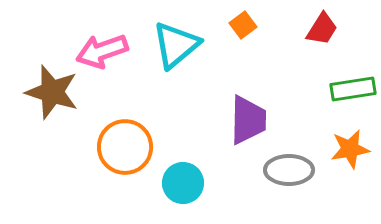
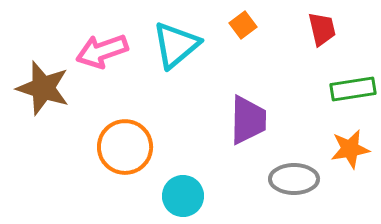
red trapezoid: rotated 45 degrees counterclockwise
brown star: moved 9 px left, 4 px up
gray ellipse: moved 5 px right, 9 px down
cyan circle: moved 13 px down
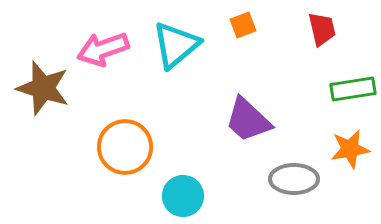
orange square: rotated 16 degrees clockwise
pink arrow: moved 1 px right, 2 px up
purple trapezoid: rotated 132 degrees clockwise
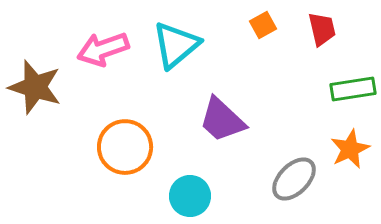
orange square: moved 20 px right; rotated 8 degrees counterclockwise
brown star: moved 8 px left, 1 px up
purple trapezoid: moved 26 px left
orange star: rotated 15 degrees counterclockwise
gray ellipse: rotated 45 degrees counterclockwise
cyan circle: moved 7 px right
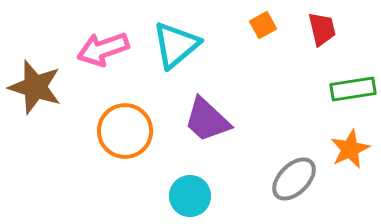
purple trapezoid: moved 15 px left
orange circle: moved 16 px up
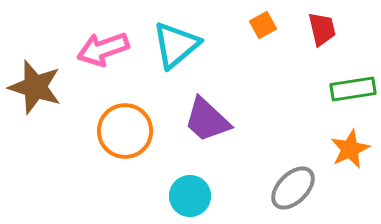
gray ellipse: moved 1 px left, 9 px down
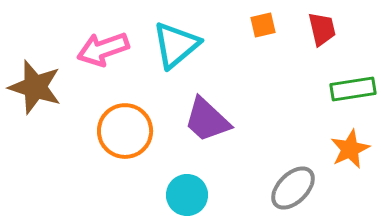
orange square: rotated 16 degrees clockwise
cyan circle: moved 3 px left, 1 px up
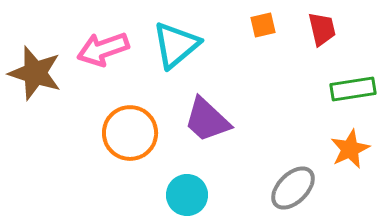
brown star: moved 14 px up
orange circle: moved 5 px right, 2 px down
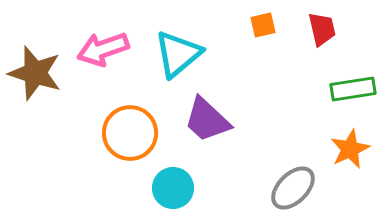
cyan triangle: moved 2 px right, 9 px down
cyan circle: moved 14 px left, 7 px up
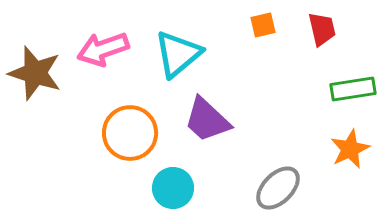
gray ellipse: moved 15 px left
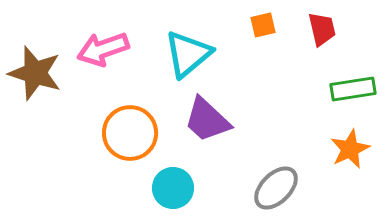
cyan triangle: moved 10 px right
gray ellipse: moved 2 px left
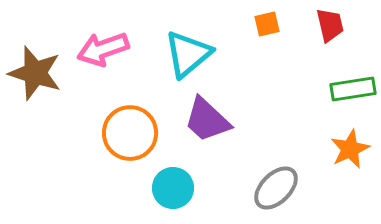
orange square: moved 4 px right, 1 px up
red trapezoid: moved 8 px right, 4 px up
